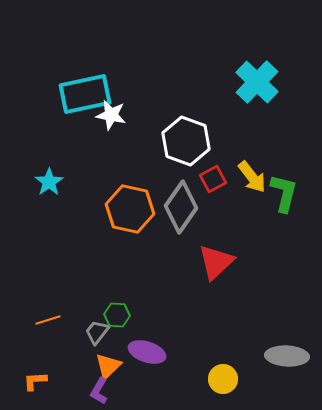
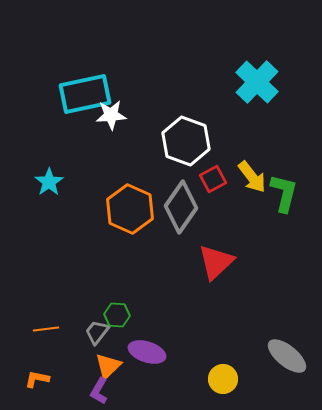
white star: rotated 16 degrees counterclockwise
orange hexagon: rotated 12 degrees clockwise
orange line: moved 2 px left, 9 px down; rotated 10 degrees clockwise
gray ellipse: rotated 36 degrees clockwise
orange L-shape: moved 2 px right, 2 px up; rotated 15 degrees clockwise
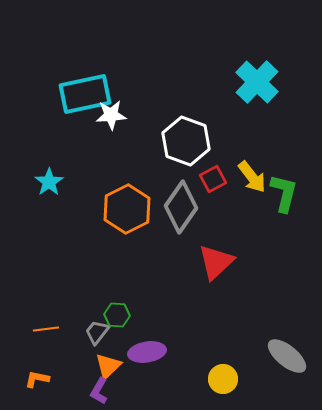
orange hexagon: moved 3 px left; rotated 9 degrees clockwise
purple ellipse: rotated 27 degrees counterclockwise
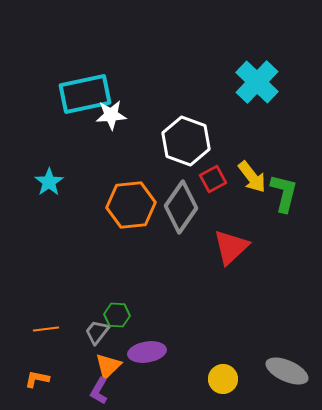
orange hexagon: moved 4 px right, 4 px up; rotated 21 degrees clockwise
red triangle: moved 15 px right, 15 px up
gray ellipse: moved 15 px down; rotated 15 degrees counterclockwise
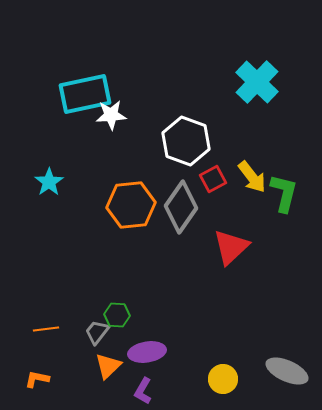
purple L-shape: moved 44 px right
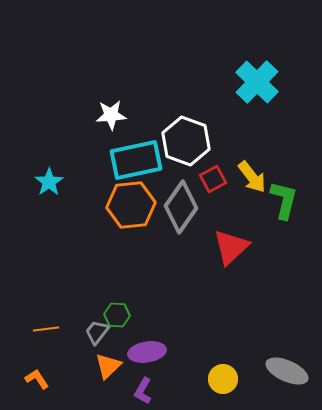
cyan rectangle: moved 51 px right, 66 px down
green L-shape: moved 7 px down
orange L-shape: rotated 45 degrees clockwise
